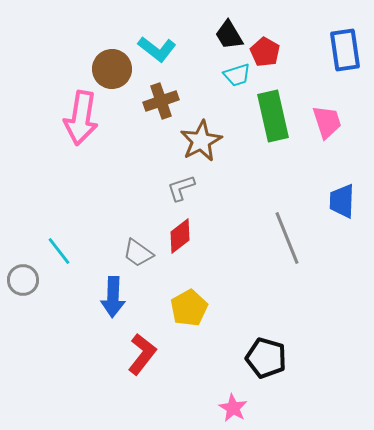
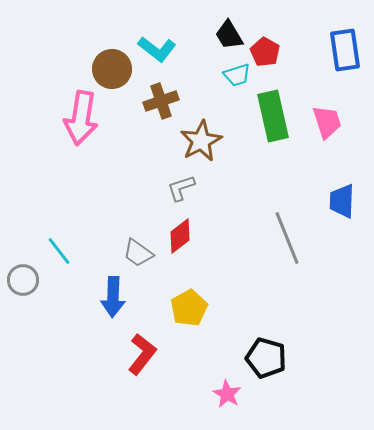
pink star: moved 6 px left, 14 px up
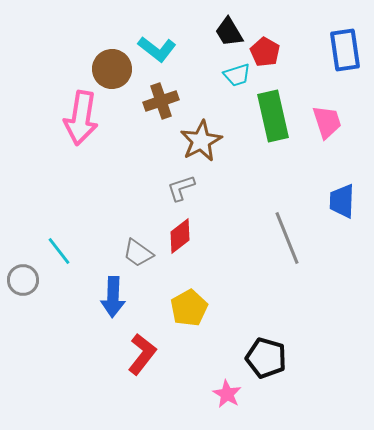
black trapezoid: moved 3 px up
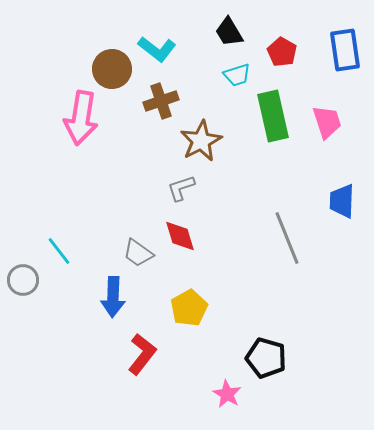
red pentagon: moved 17 px right
red diamond: rotated 69 degrees counterclockwise
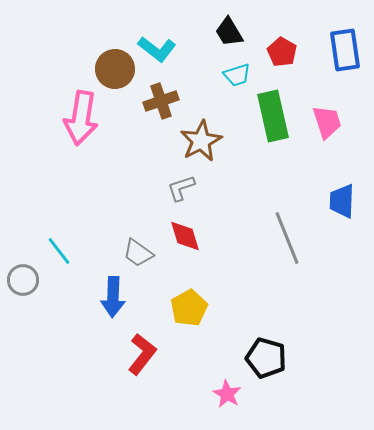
brown circle: moved 3 px right
red diamond: moved 5 px right
